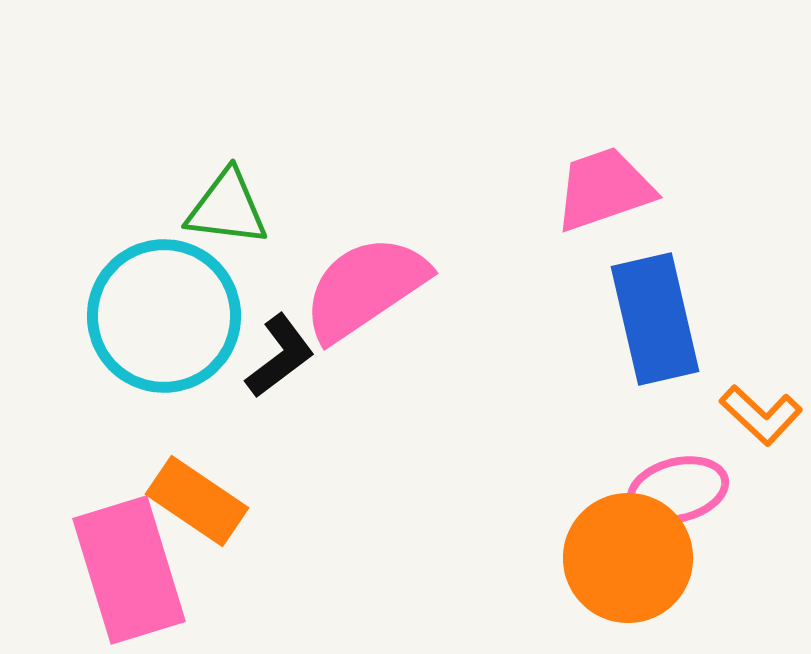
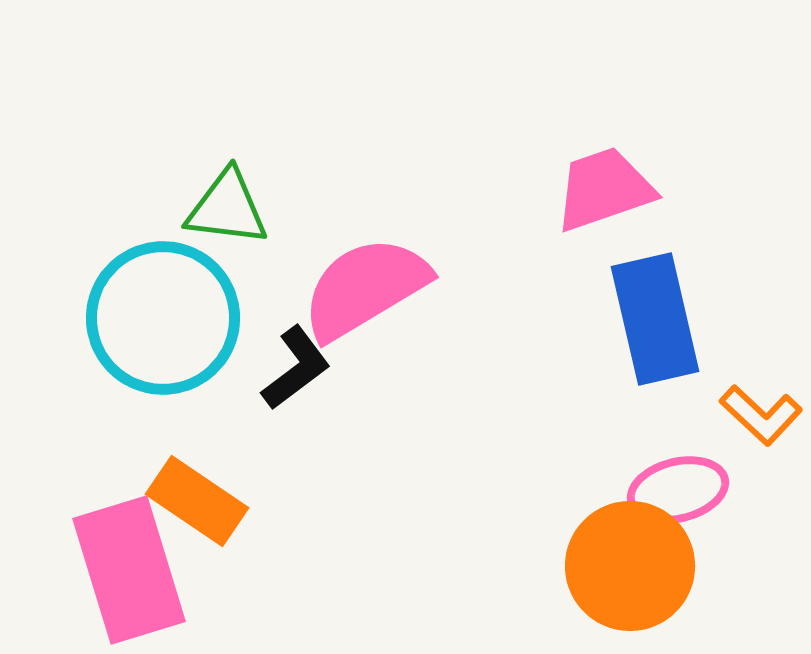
pink semicircle: rotated 3 degrees clockwise
cyan circle: moved 1 px left, 2 px down
black L-shape: moved 16 px right, 12 px down
orange circle: moved 2 px right, 8 px down
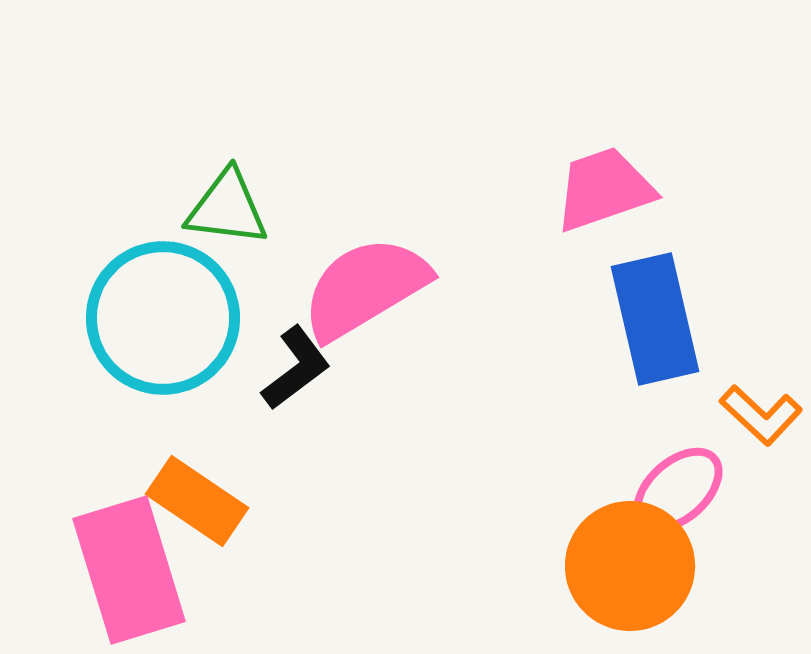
pink ellipse: rotated 28 degrees counterclockwise
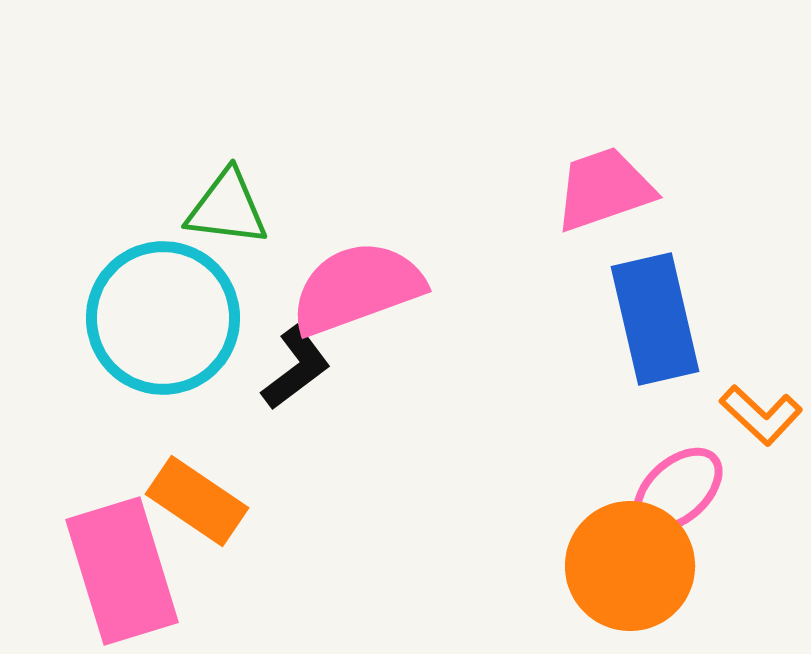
pink semicircle: moved 8 px left; rotated 11 degrees clockwise
pink rectangle: moved 7 px left, 1 px down
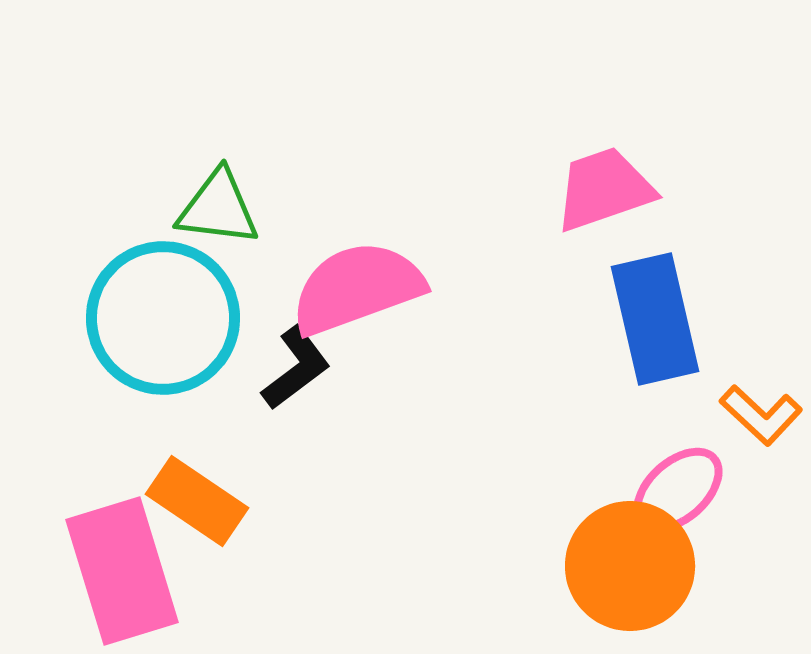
green triangle: moved 9 px left
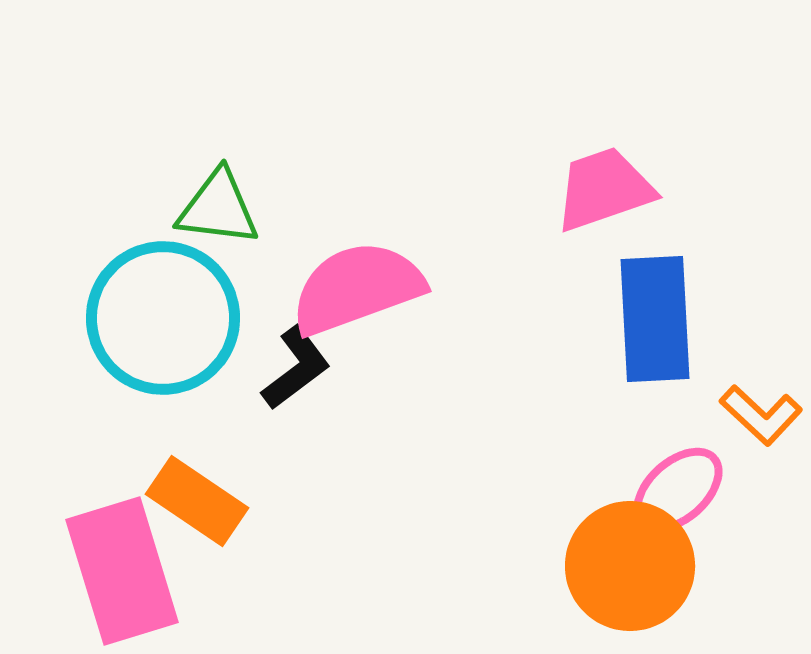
blue rectangle: rotated 10 degrees clockwise
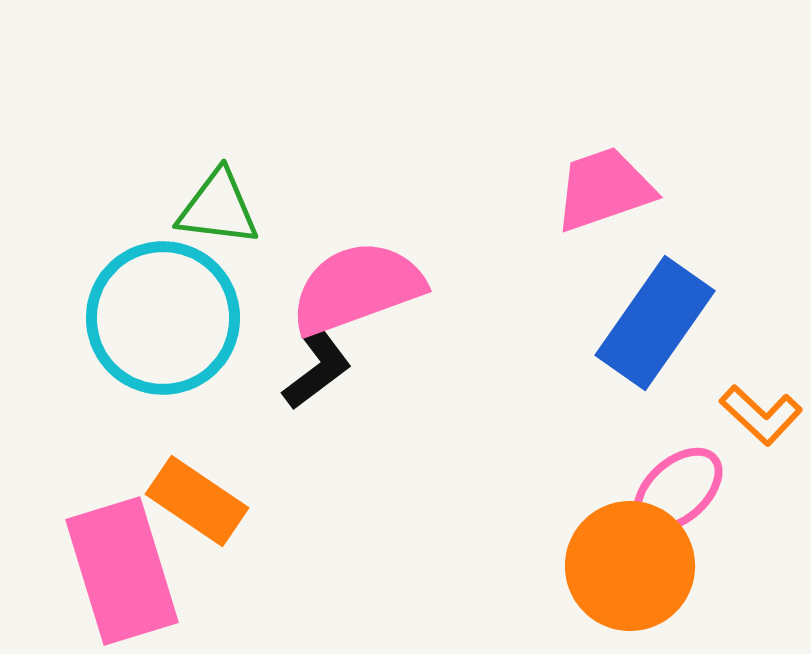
blue rectangle: moved 4 px down; rotated 38 degrees clockwise
black L-shape: moved 21 px right
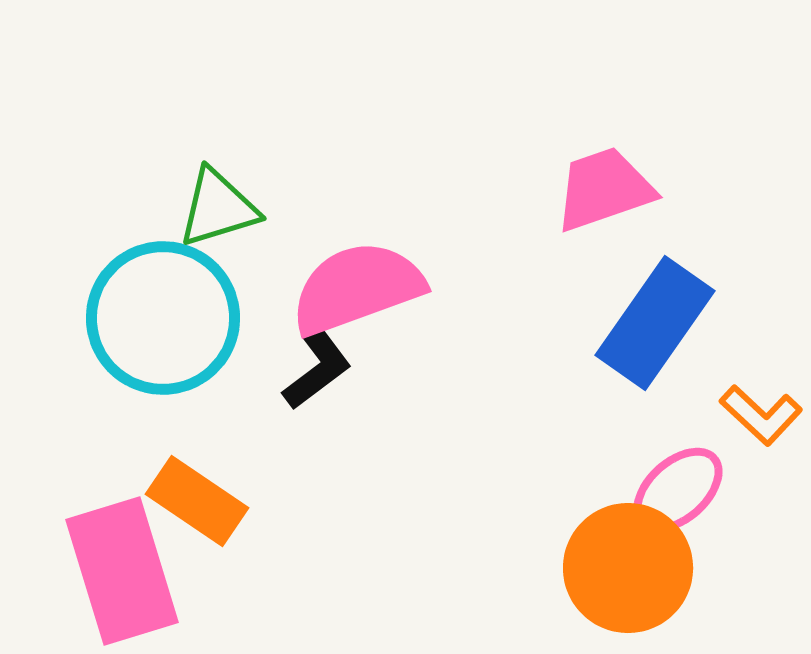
green triangle: rotated 24 degrees counterclockwise
orange circle: moved 2 px left, 2 px down
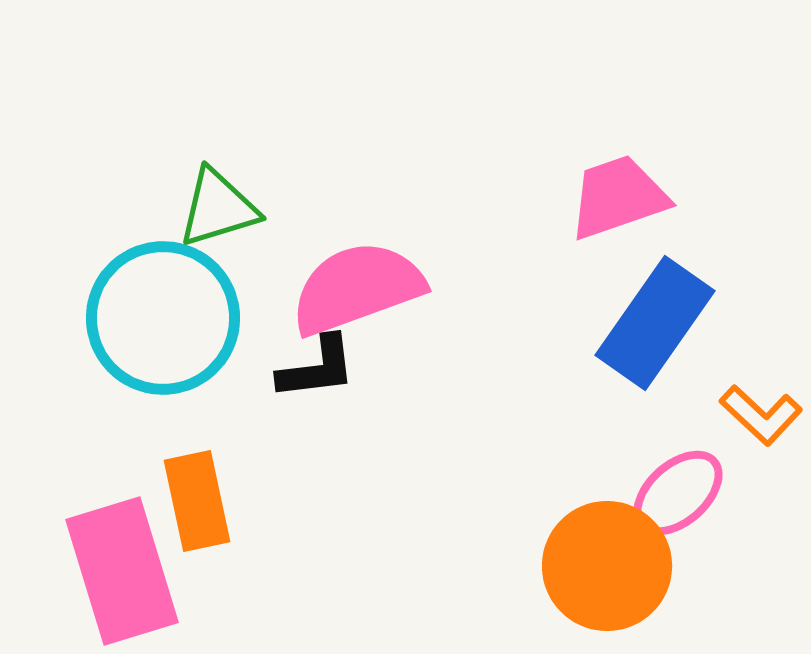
pink trapezoid: moved 14 px right, 8 px down
black L-shape: rotated 30 degrees clockwise
pink ellipse: moved 3 px down
orange rectangle: rotated 44 degrees clockwise
orange circle: moved 21 px left, 2 px up
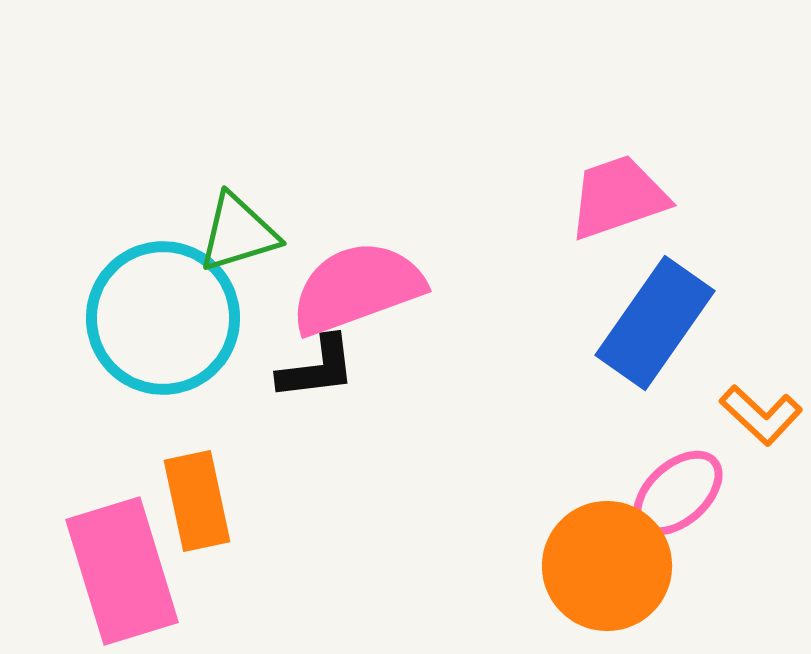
green triangle: moved 20 px right, 25 px down
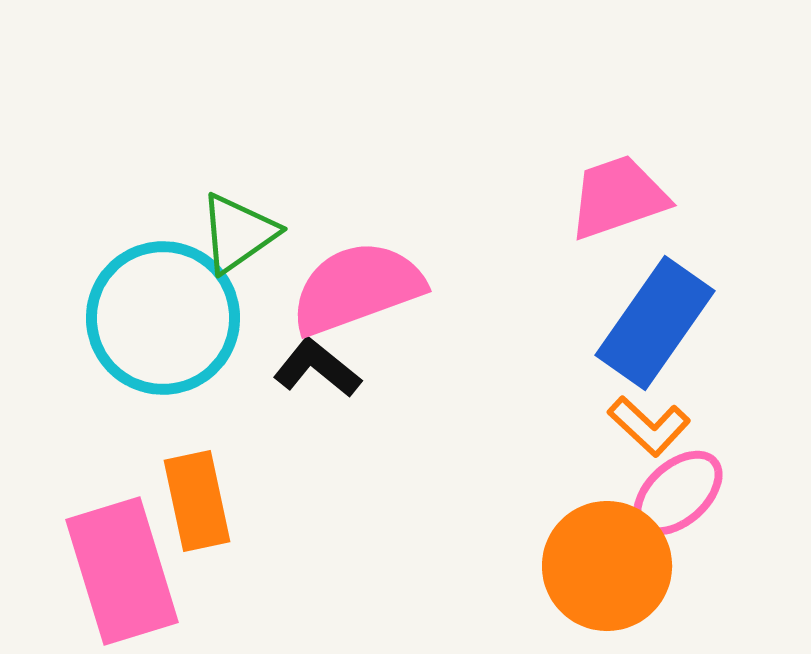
green triangle: rotated 18 degrees counterclockwise
black L-shape: rotated 134 degrees counterclockwise
orange L-shape: moved 112 px left, 11 px down
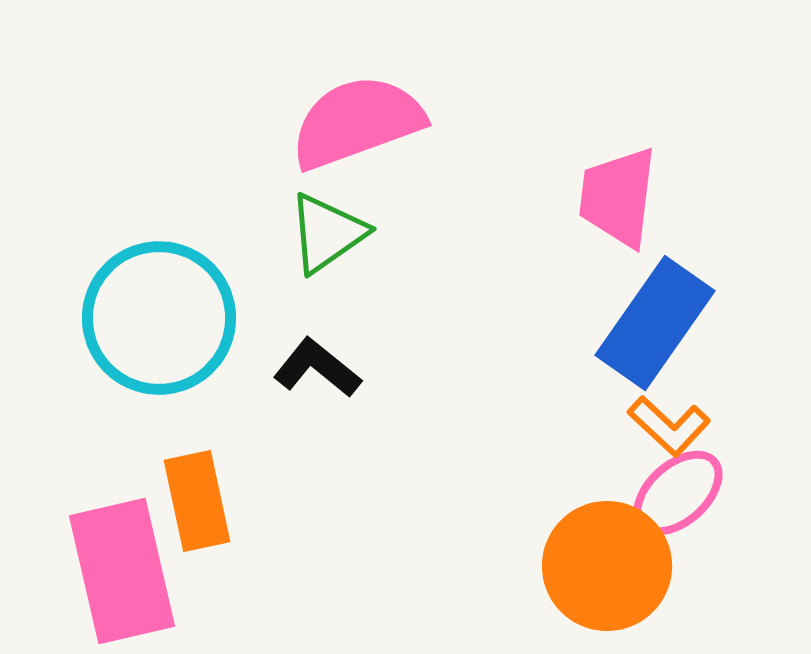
pink trapezoid: rotated 64 degrees counterclockwise
green triangle: moved 89 px right
pink semicircle: moved 166 px up
cyan circle: moved 4 px left
orange L-shape: moved 20 px right
pink rectangle: rotated 4 degrees clockwise
